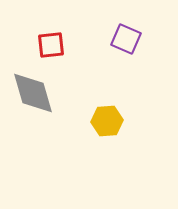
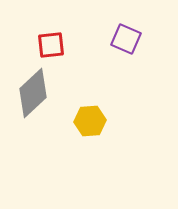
gray diamond: rotated 63 degrees clockwise
yellow hexagon: moved 17 px left
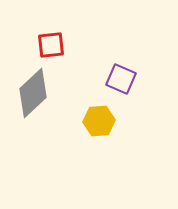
purple square: moved 5 px left, 40 px down
yellow hexagon: moved 9 px right
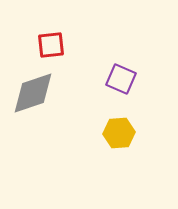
gray diamond: rotated 24 degrees clockwise
yellow hexagon: moved 20 px right, 12 px down
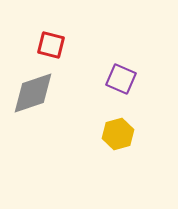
red square: rotated 20 degrees clockwise
yellow hexagon: moved 1 px left, 1 px down; rotated 12 degrees counterclockwise
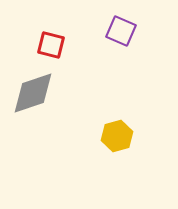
purple square: moved 48 px up
yellow hexagon: moved 1 px left, 2 px down
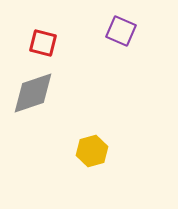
red square: moved 8 px left, 2 px up
yellow hexagon: moved 25 px left, 15 px down
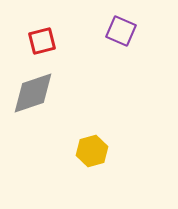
red square: moved 1 px left, 2 px up; rotated 28 degrees counterclockwise
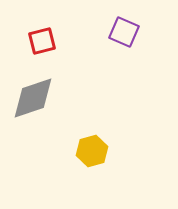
purple square: moved 3 px right, 1 px down
gray diamond: moved 5 px down
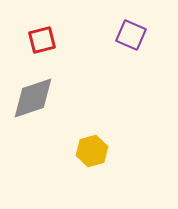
purple square: moved 7 px right, 3 px down
red square: moved 1 px up
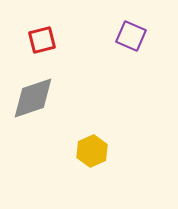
purple square: moved 1 px down
yellow hexagon: rotated 8 degrees counterclockwise
